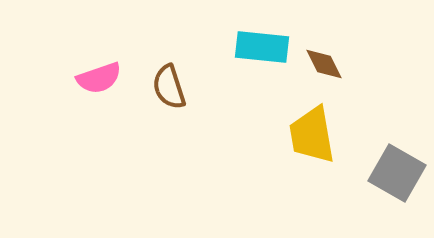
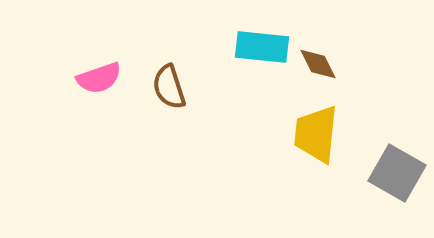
brown diamond: moved 6 px left
yellow trapezoid: moved 4 px right, 1 px up; rotated 16 degrees clockwise
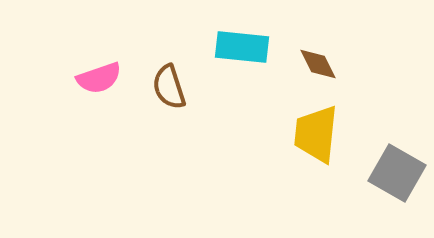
cyan rectangle: moved 20 px left
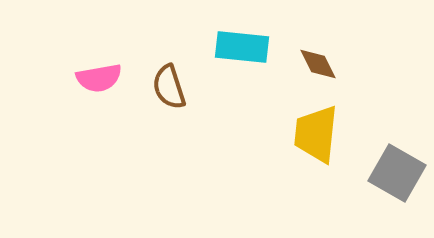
pink semicircle: rotated 9 degrees clockwise
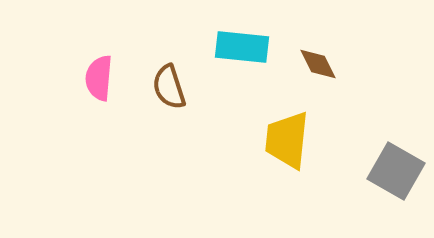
pink semicircle: rotated 105 degrees clockwise
yellow trapezoid: moved 29 px left, 6 px down
gray square: moved 1 px left, 2 px up
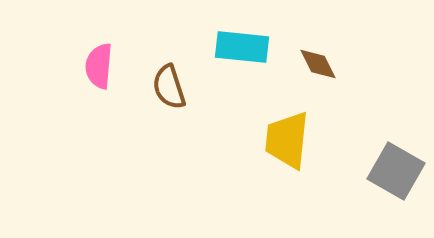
pink semicircle: moved 12 px up
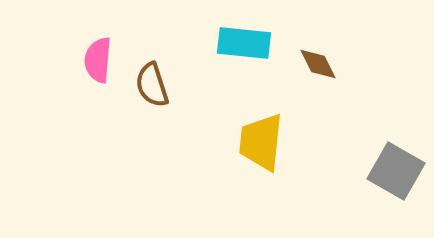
cyan rectangle: moved 2 px right, 4 px up
pink semicircle: moved 1 px left, 6 px up
brown semicircle: moved 17 px left, 2 px up
yellow trapezoid: moved 26 px left, 2 px down
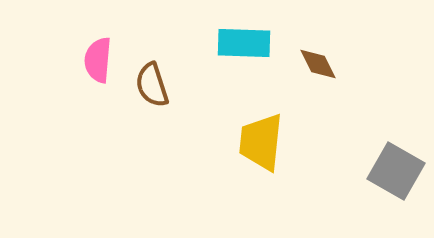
cyan rectangle: rotated 4 degrees counterclockwise
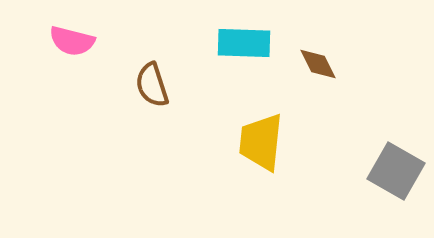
pink semicircle: moved 26 px left, 19 px up; rotated 81 degrees counterclockwise
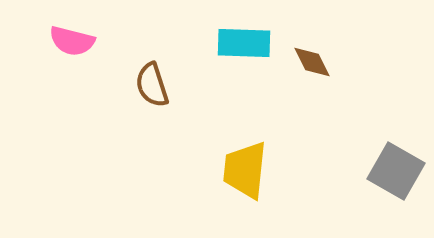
brown diamond: moved 6 px left, 2 px up
yellow trapezoid: moved 16 px left, 28 px down
